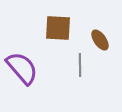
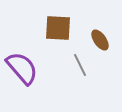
gray line: rotated 25 degrees counterclockwise
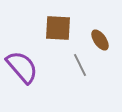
purple semicircle: moved 1 px up
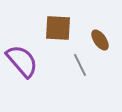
purple semicircle: moved 6 px up
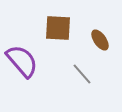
gray line: moved 2 px right, 9 px down; rotated 15 degrees counterclockwise
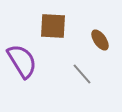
brown square: moved 5 px left, 2 px up
purple semicircle: rotated 9 degrees clockwise
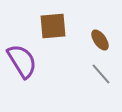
brown square: rotated 8 degrees counterclockwise
gray line: moved 19 px right
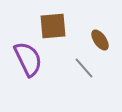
purple semicircle: moved 6 px right, 2 px up; rotated 6 degrees clockwise
gray line: moved 17 px left, 6 px up
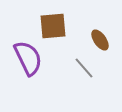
purple semicircle: moved 1 px up
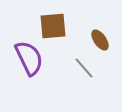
purple semicircle: moved 1 px right
